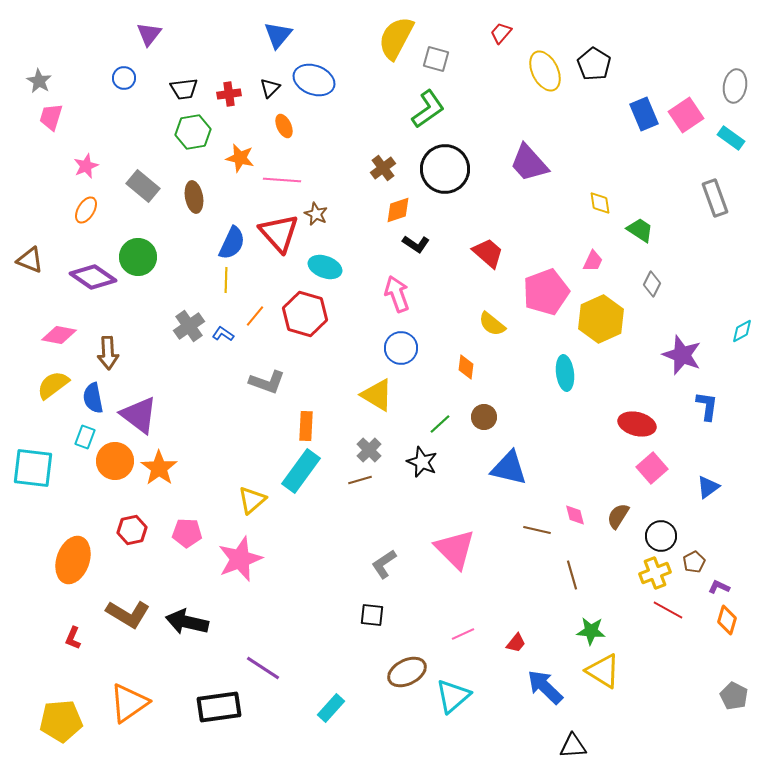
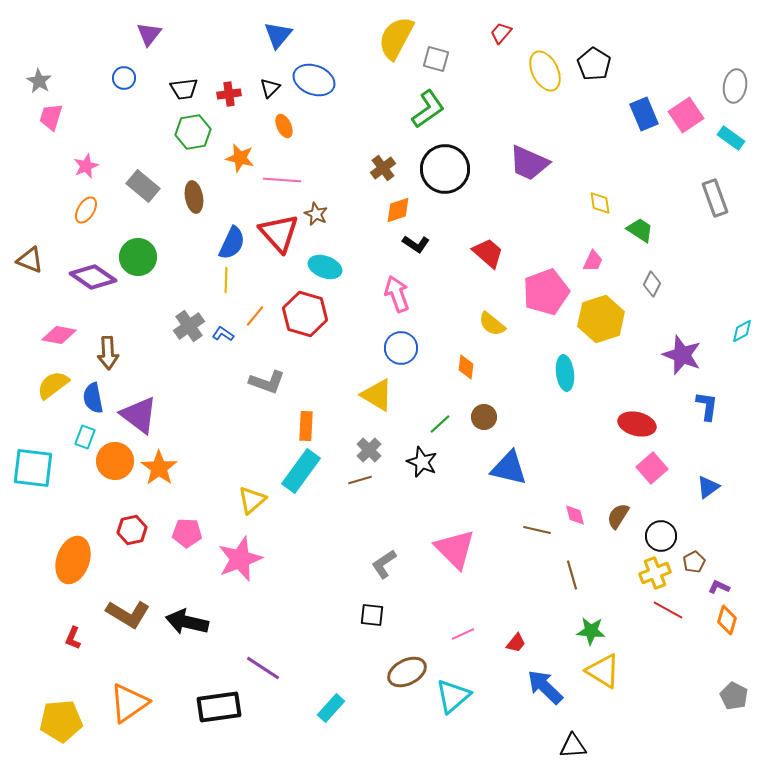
purple trapezoid at (529, 163): rotated 24 degrees counterclockwise
yellow hexagon at (601, 319): rotated 6 degrees clockwise
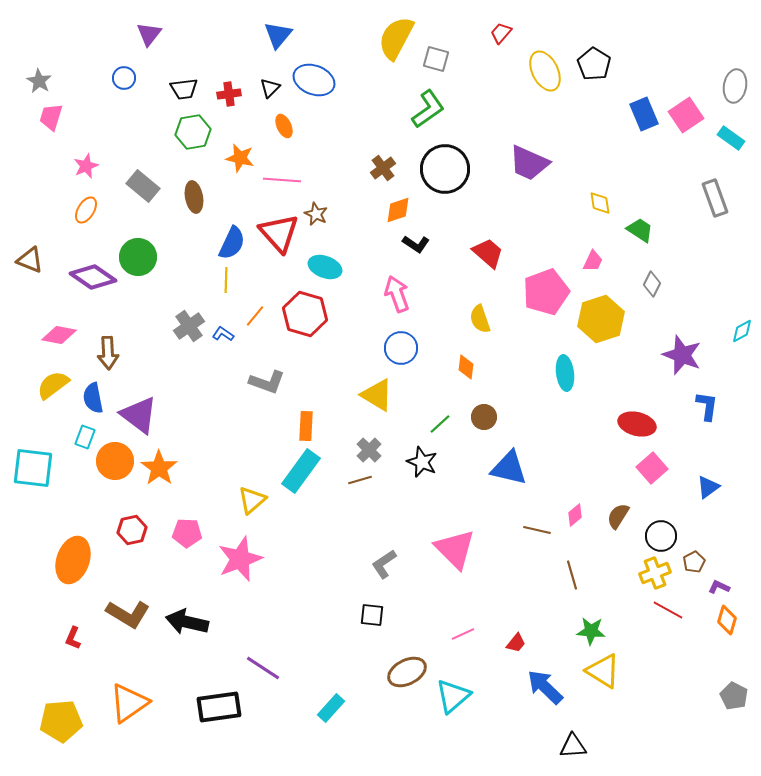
yellow semicircle at (492, 324): moved 12 px left, 5 px up; rotated 32 degrees clockwise
pink diamond at (575, 515): rotated 65 degrees clockwise
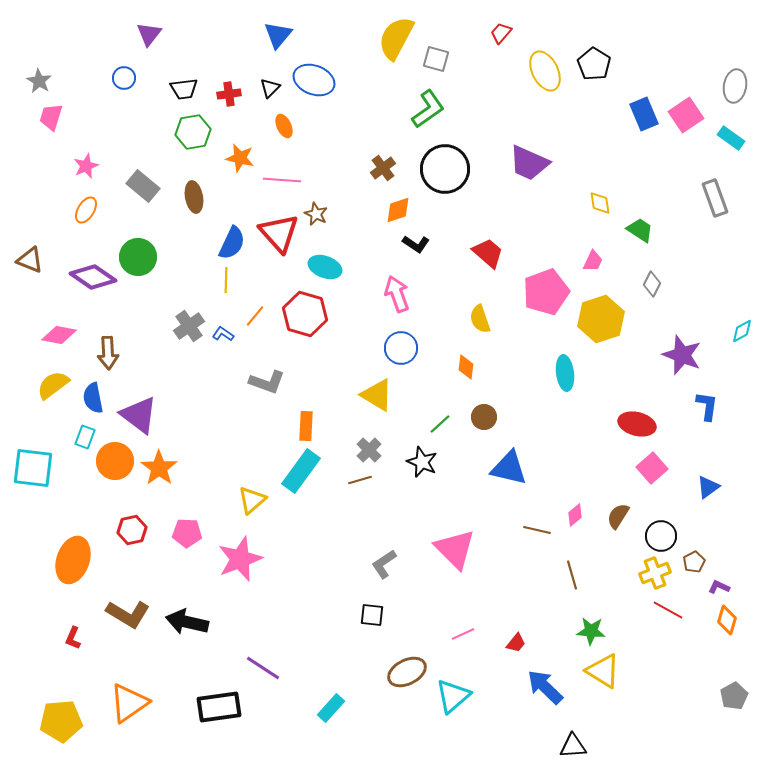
gray pentagon at (734, 696): rotated 16 degrees clockwise
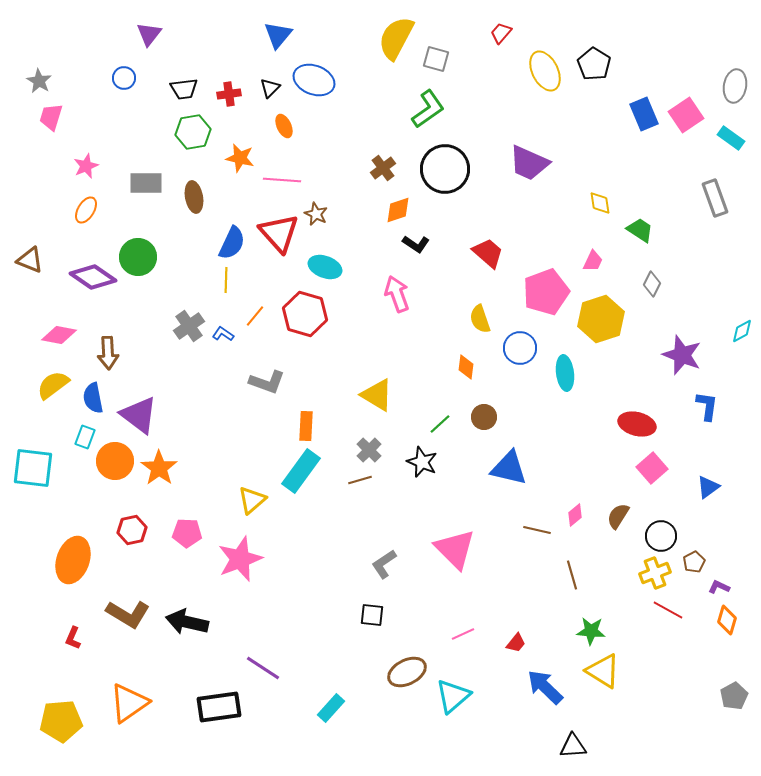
gray rectangle at (143, 186): moved 3 px right, 3 px up; rotated 40 degrees counterclockwise
blue circle at (401, 348): moved 119 px right
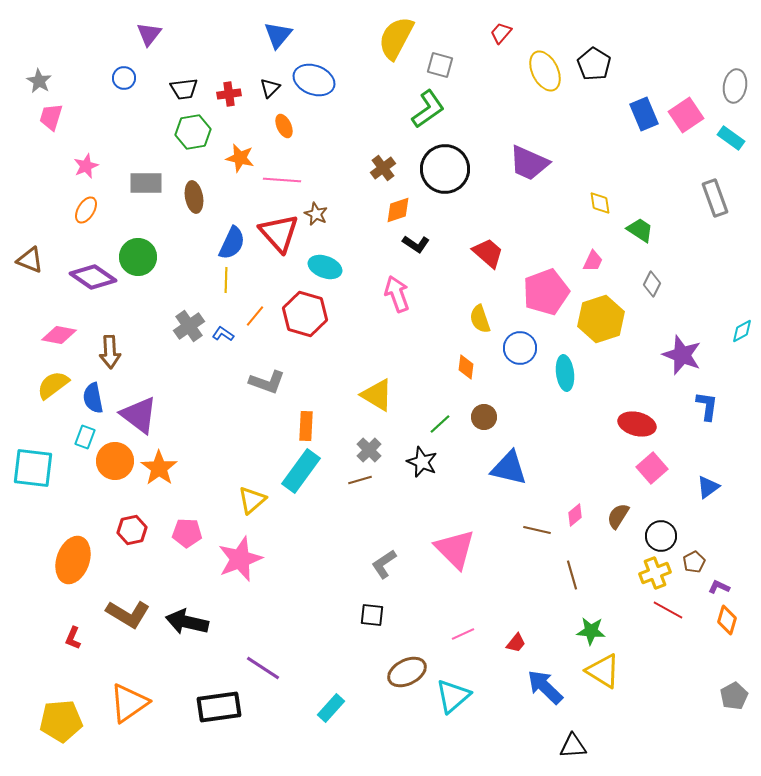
gray square at (436, 59): moved 4 px right, 6 px down
brown arrow at (108, 353): moved 2 px right, 1 px up
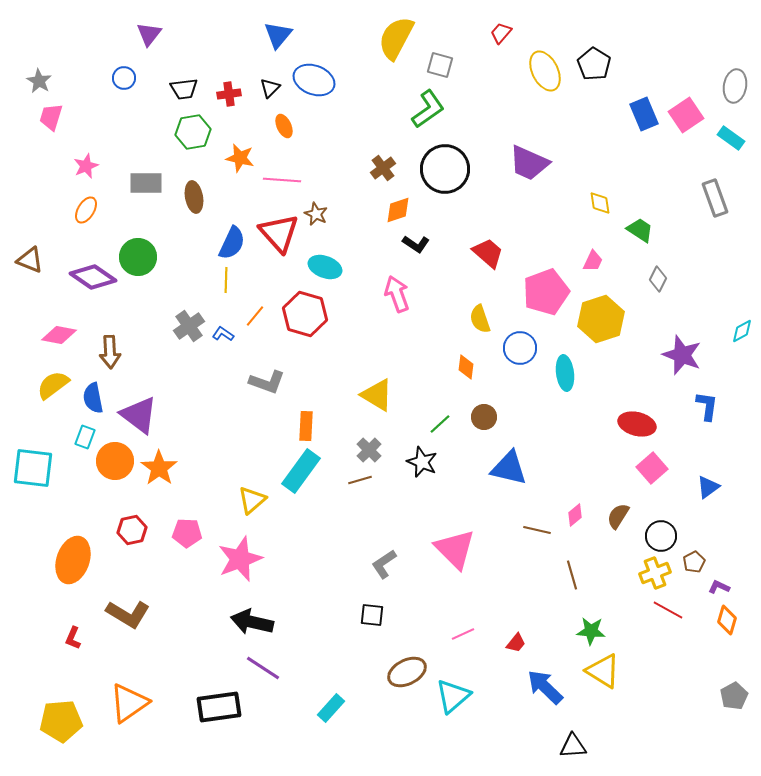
gray diamond at (652, 284): moved 6 px right, 5 px up
black arrow at (187, 622): moved 65 px right
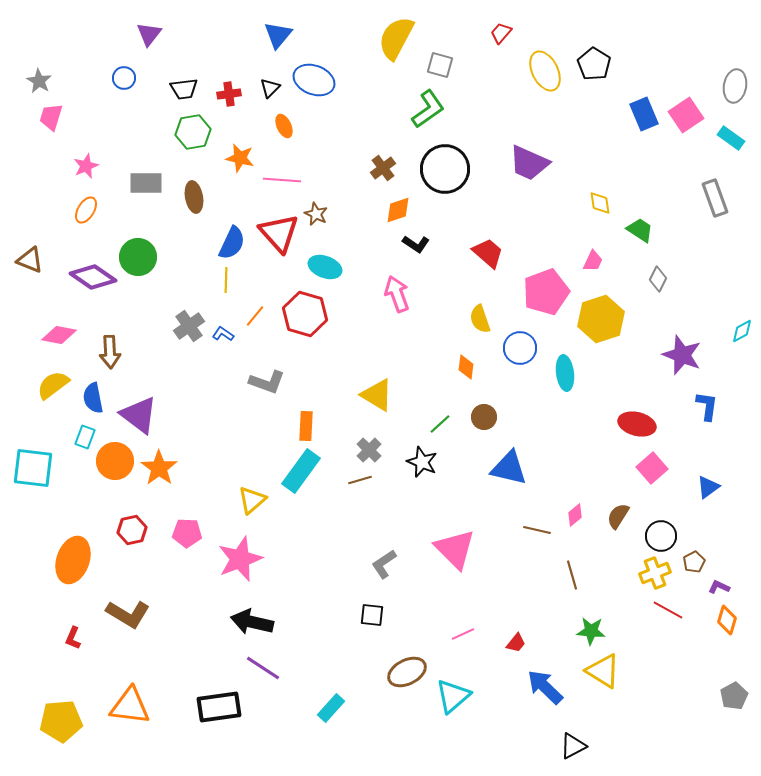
orange triangle at (129, 703): moved 1 px right, 3 px down; rotated 42 degrees clockwise
black triangle at (573, 746): rotated 24 degrees counterclockwise
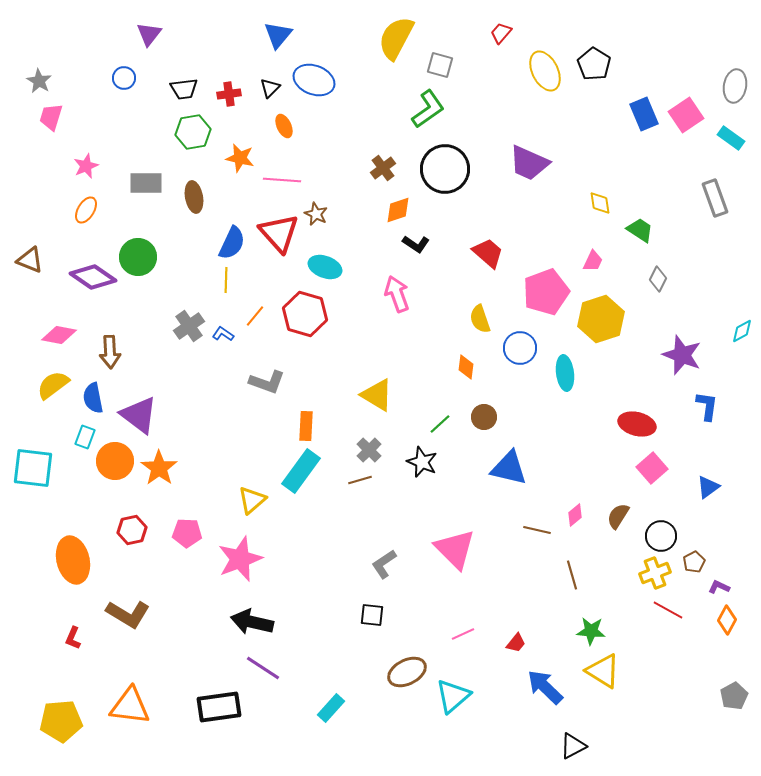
orange ellipse at (73, 560): rotated 33 degrees counterclockwise
orange diamond at (727, 620): rotated 12 degrees clockwise
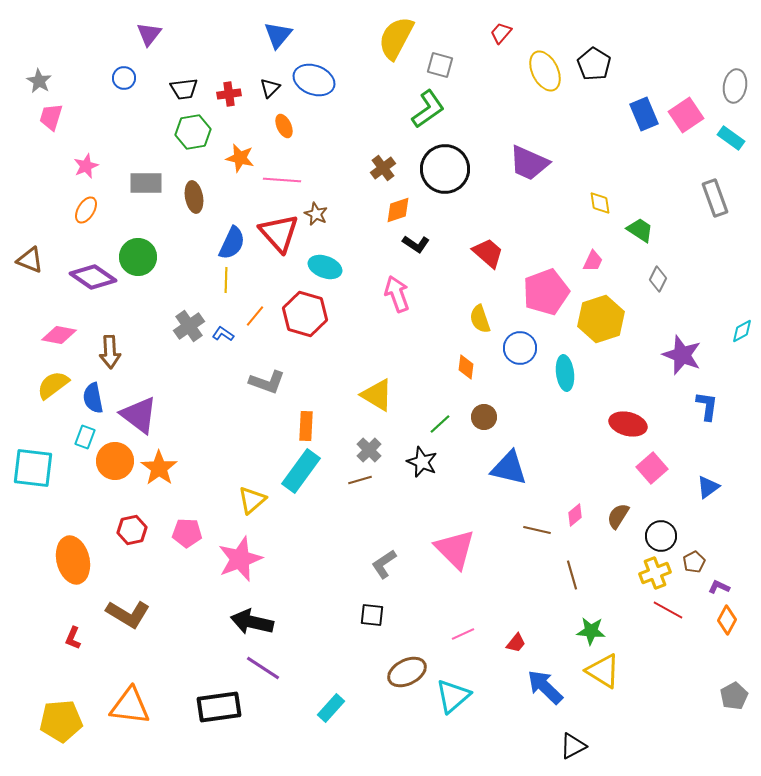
red ellipse at (637, 424): moved 9 px left
